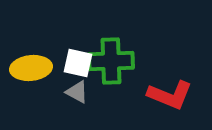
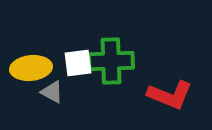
white square: rotated 20 degrees counterclockwise
gray triangle: moved 25 px left
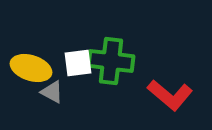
green cross: rotated 9 degrees clockwise
yellow ellipse: rotated 24 degrees clockwise
red L-shape: rotated 18 degrees clockwise
